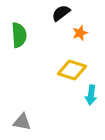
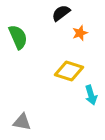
green semicircle: moved 1 px left, 2 px down; rotated 20 degrees counterclockwise
yellow diamond: moved 3 px left, 1 px down
cyan arrow: rotated 24 degrees counterclockwise
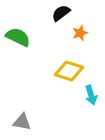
green semicircle: rotated 40 degrees counterclockwise
